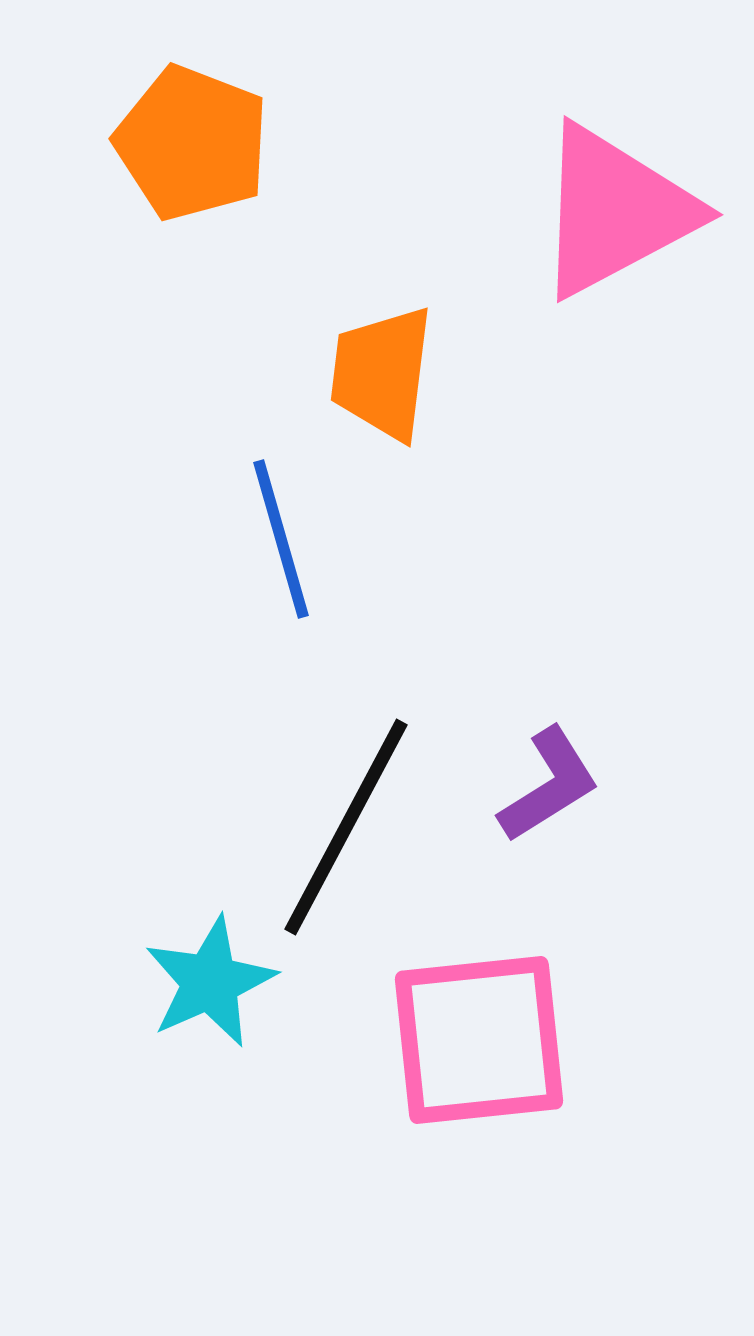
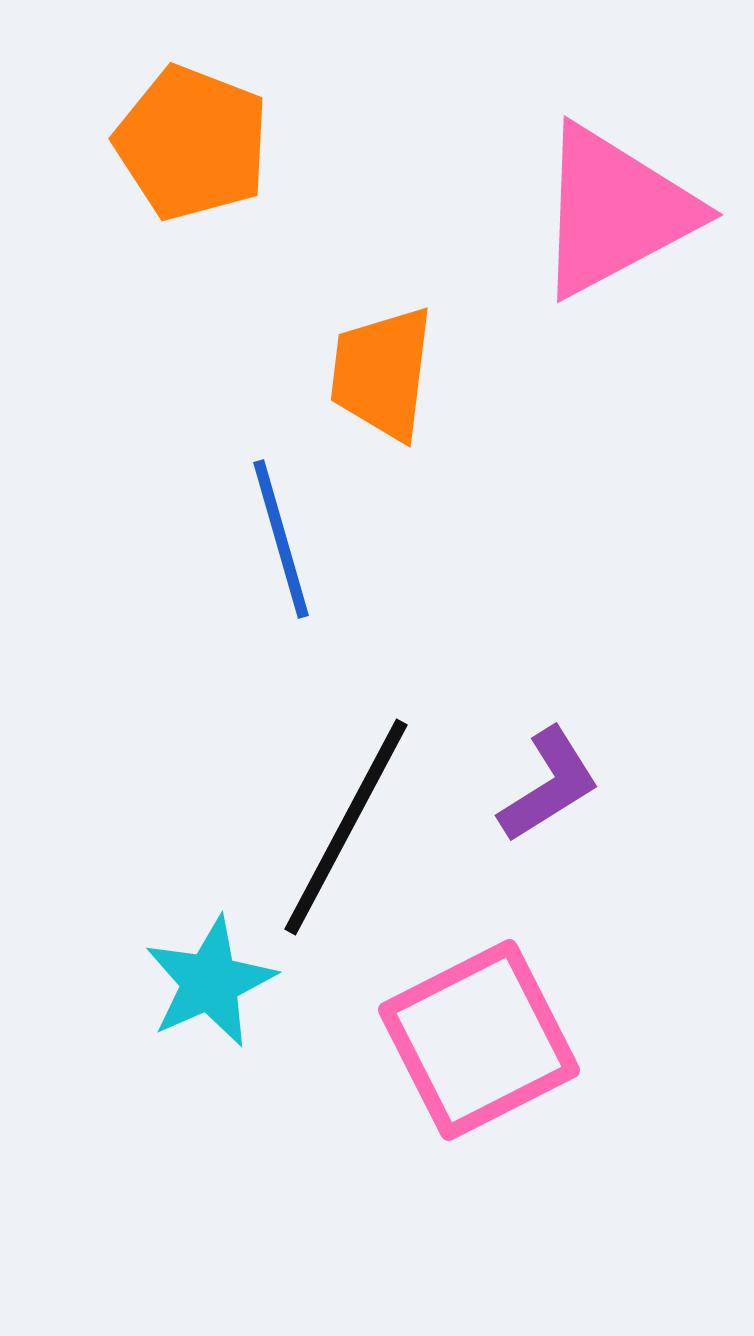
pink square: rotated 21 degrees counterclockwise
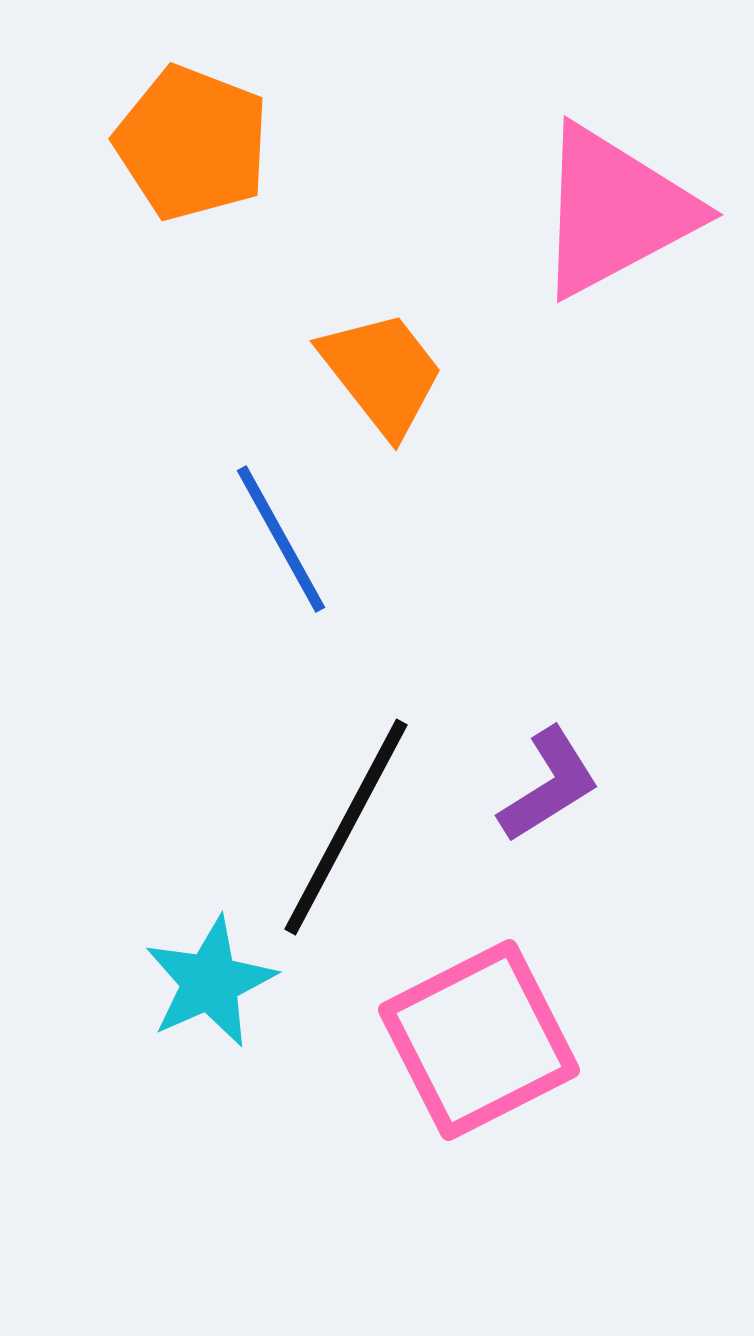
orange trapezoid: rotated 135 degrees clockwise
blue line: rotated 13 degrees counterclockwise
